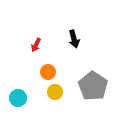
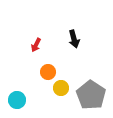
gray pentagon: moved 2 px left, 9 px down
yellow circle: moved 6 px right, 4 px up
cyan circle: moved 1 px left, 2 px down
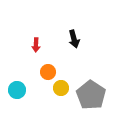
red arrow: rotated 24 degrees counterclockwise
cyan circle: moved 10 px up
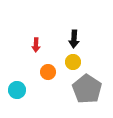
black arrow: rotated 18 degrees clockwise
yellow circle: moved 12 px right, 26 px up
gray pentagon: moved 4 px left, 6 px up
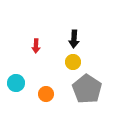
red arrow: moved 1 px down
orange circle: moved 2 px left, 22 px down
cyan circle: moved 1 px left, 7 px up
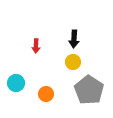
gray pentagon: moved 2 px right, 1 px down
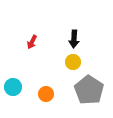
red arrow: moved 4 px left, 4 px up; rotated 24 degrees clockwise
cyan circle: moved 3 px left, 4 px down
